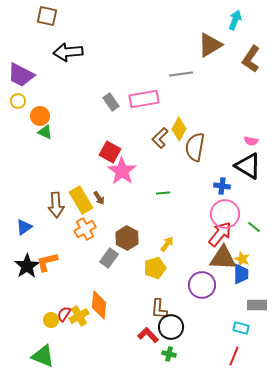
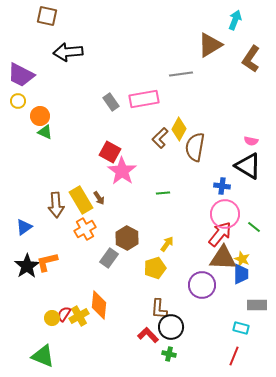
yellow circle at (51, 320): moved 1 px right, 2 px up
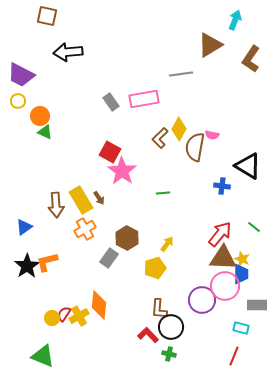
pink semicircle at (251, 141): moved 39 px left, 6 px up
pink circle at (225, 214): moved 72 px down
purple circle at (202, 285): moved 15 px down
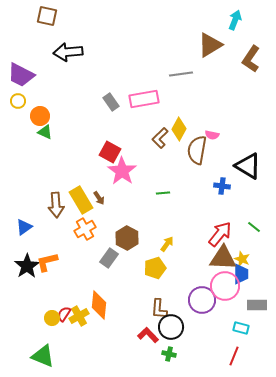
brown semicircle at (195, 147): moved 2 px right, 3 px down
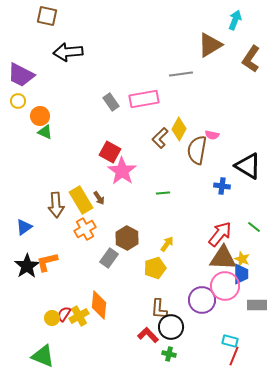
cyan rectangle at (241, 328): moved 11 px left, 13 px down
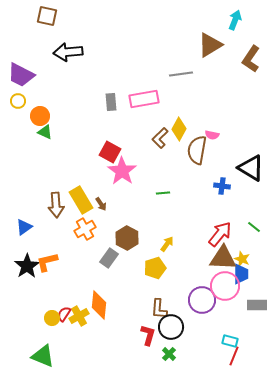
gray rectangle at (111, 102): rotated 30 degrees clockwise
black triangle at (248, 166): moved 3 px right, 2 px down
brown arrow at (99, 198): moved 2 px right, 6 px down
red L-shape at (148, 335): rotated 60 degrees clockwise
green cross at (169, 354): rotated 32 degrees clockwise
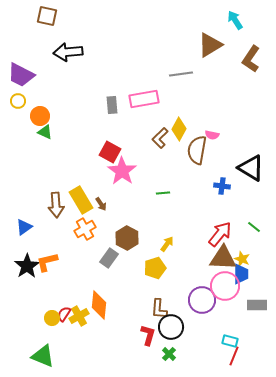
cyan arrow at (235, 20): rotated 54 degrees counterclockwise
gray rectangle at (111, 102): moved 1 px right, 3 px down
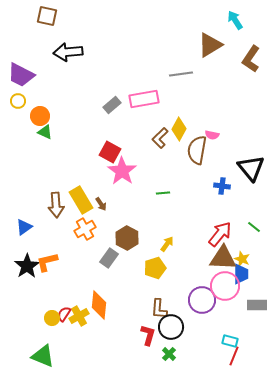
gray rectangle at (112, 105): rotated 54 degrees clockwise
black triangle at (251, 168): rotated 20 degrees clockwise
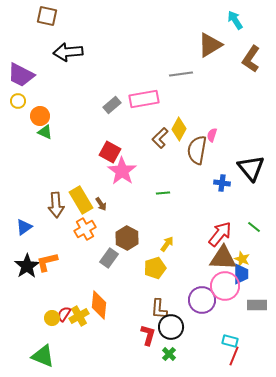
pink semicircle at (212, 135): rotated 96 degrees clockwise
blue cross at (222, 186): moved 3 px up
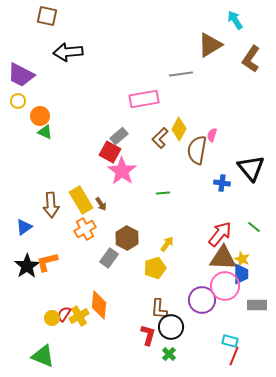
gray rectangle at (112, 105): moved 7 px right, 31 px down
brown arrow at (56, 205): moved 5 px left
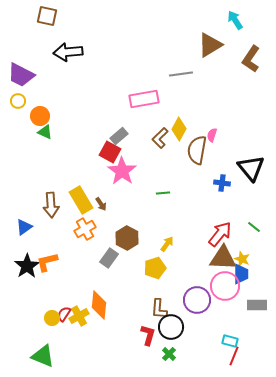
purple circle at (202, 300): moved 5 px left
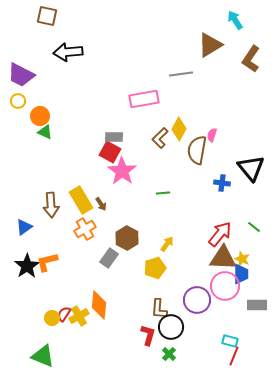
gray rectangle at (119, 136): moved 5 px left, 1 px down; rotated 42 degrees clockwise
